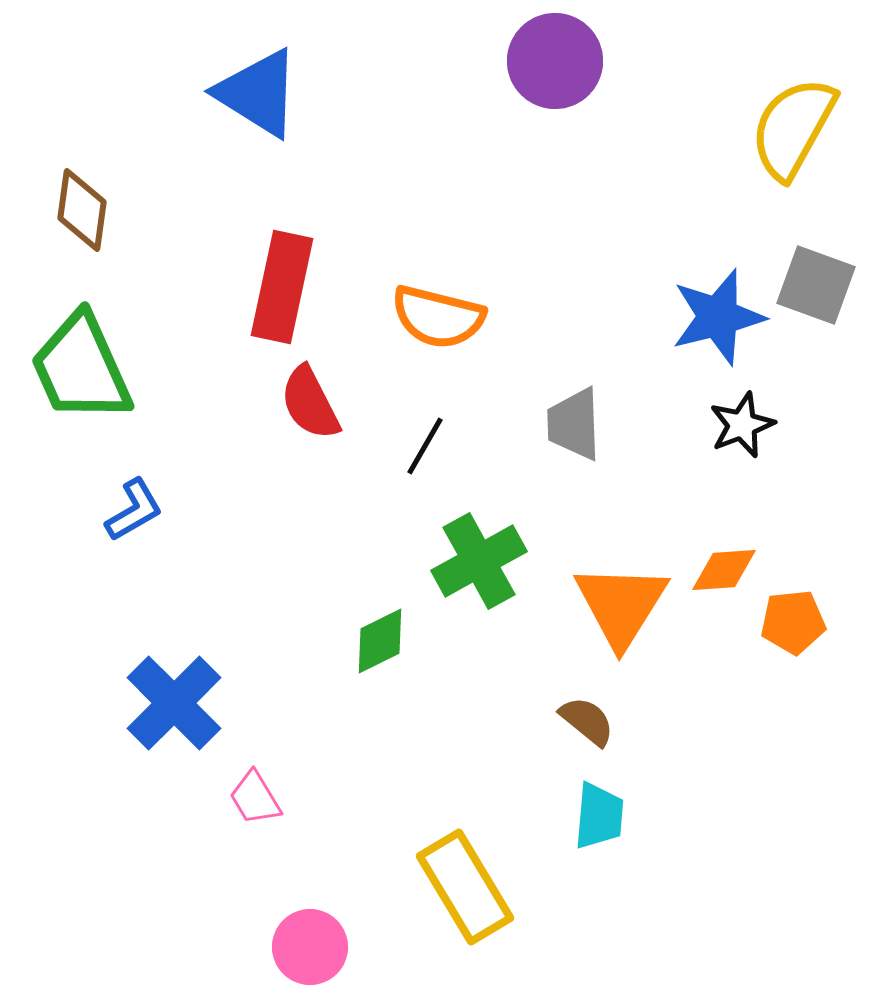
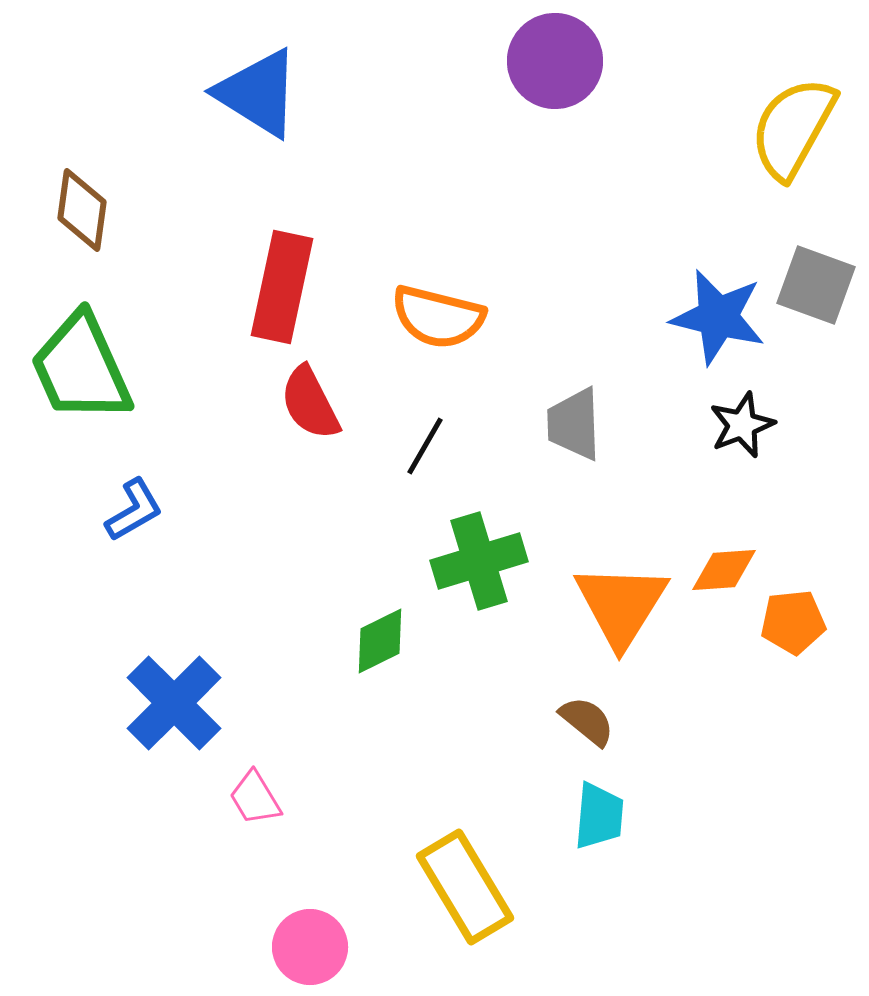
blue star: rotated 28 degrees clockwise
green cross: rotated 12 degrees clockwise
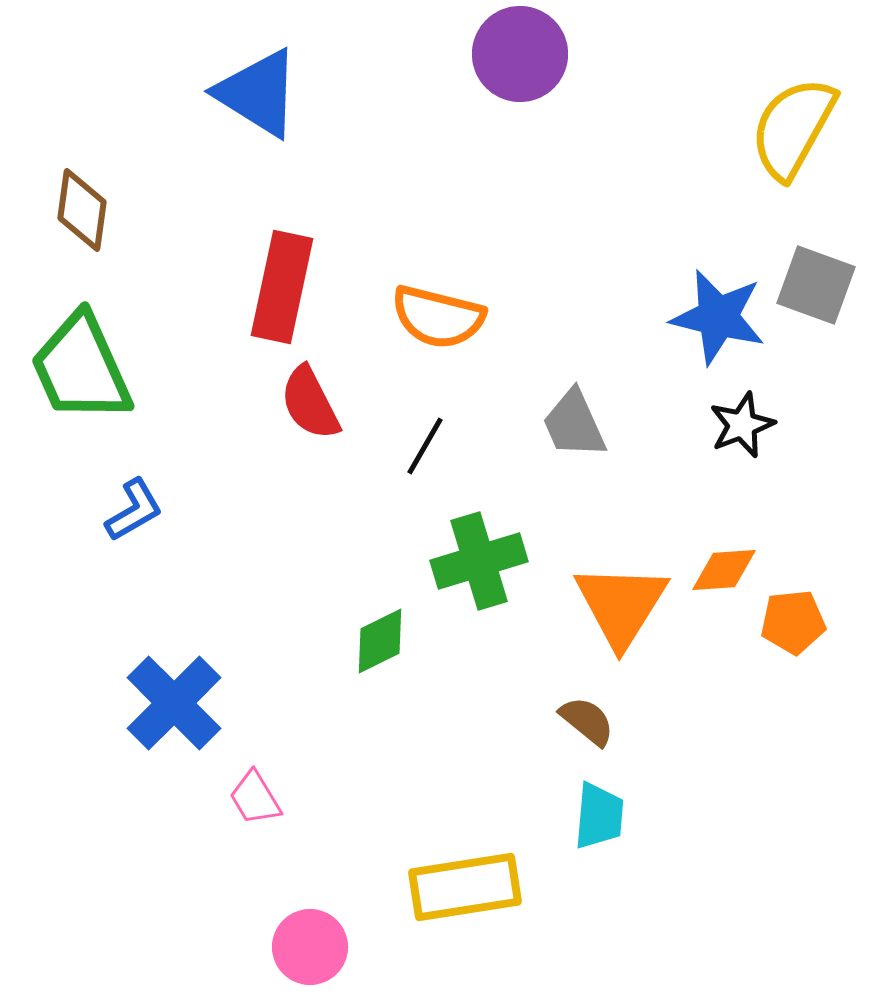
purple circle: moved 35 px left, 7 px up
gray trapezoid: rotated 22 degrees counterclockwise
yellow rectangle: rotated 68 degrees counterclockwise
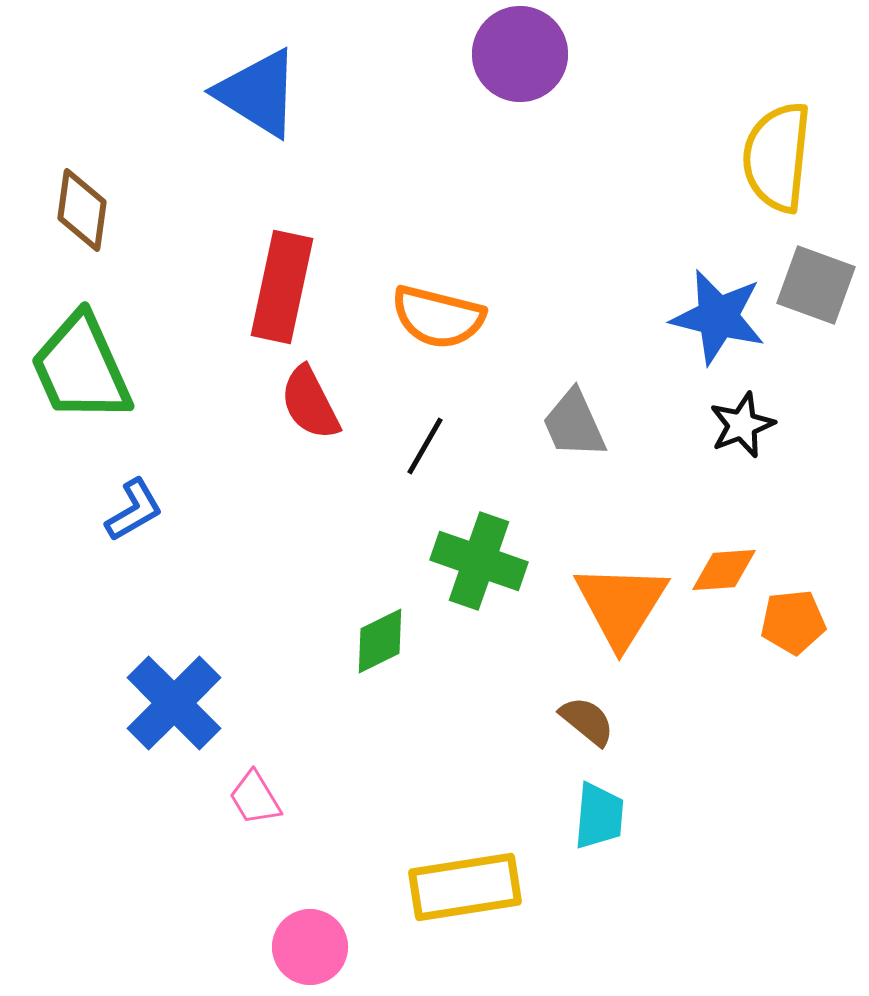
yellow semicircle: moved 16 px left, 29 px down; rotated 23 degrees counterclockwise
green cross: rotated 36 degrees clockwise
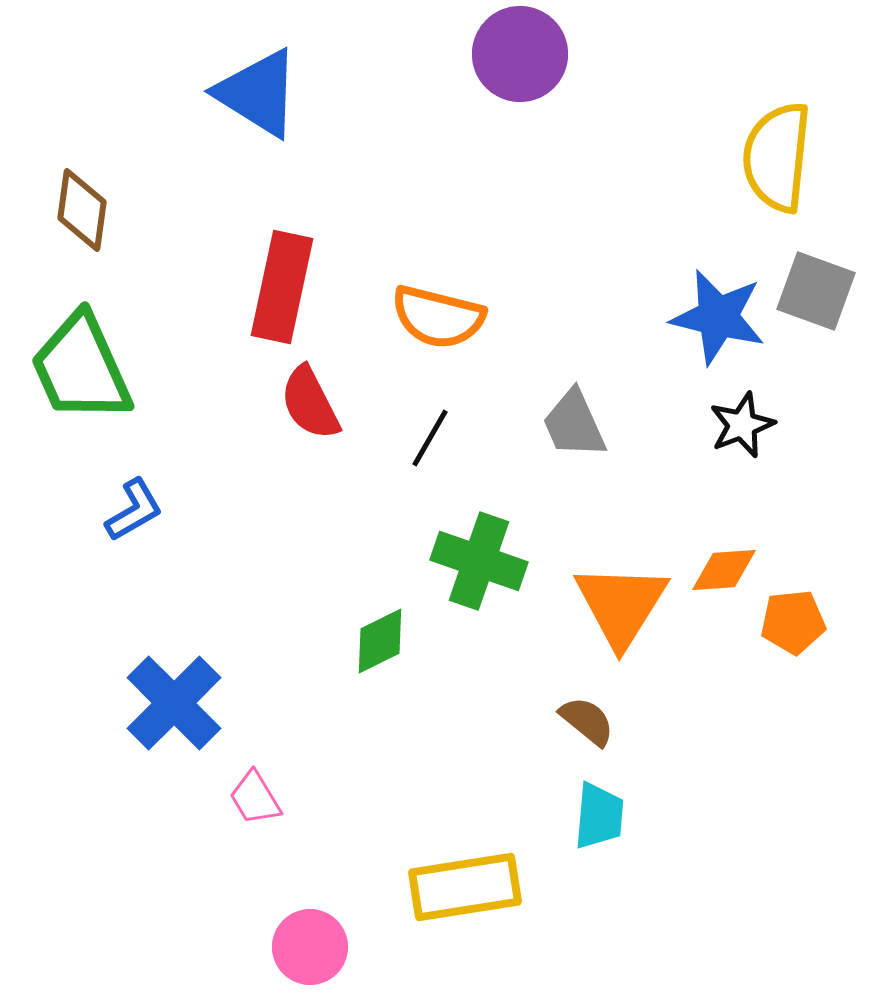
gray square: moved 6 px down
black line: moved 5 px right, 8 px up
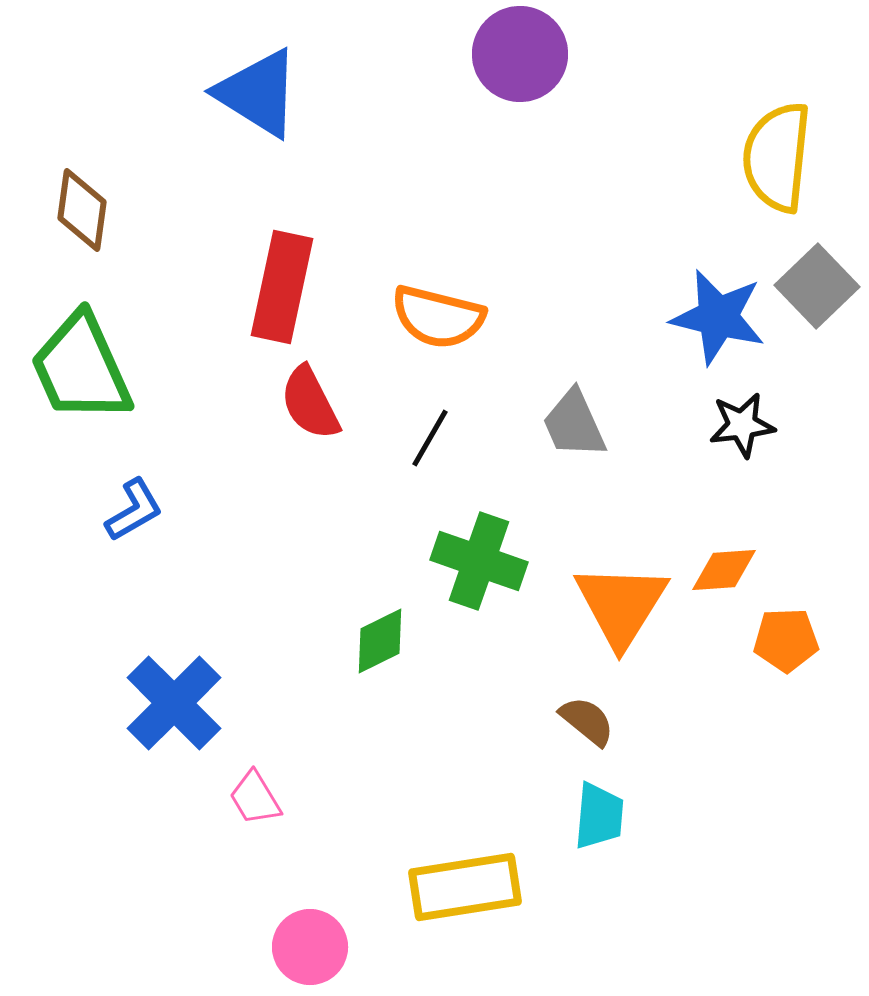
gray square: moved 1 px right, 5 px up; rotated 26 degrees clockwise
black star: rotated 14 degrees clockwise
orange pentagon: moved 7 px left, 18 px down; rotated 4 degrees clockwise
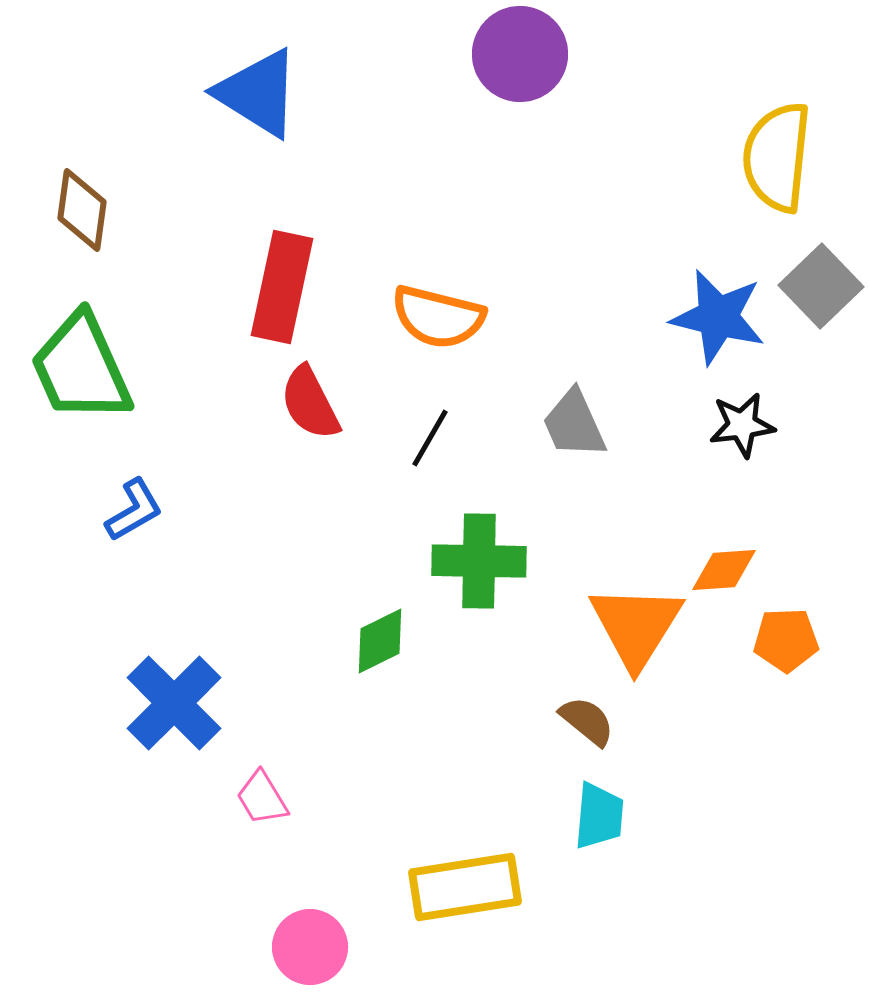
gray square: moved 4 px right
green cross: rotated 18 degrees counterclockwise
orange triangle: moved 15 px right, 21 px down
pink trapezoid: moved 7 px right
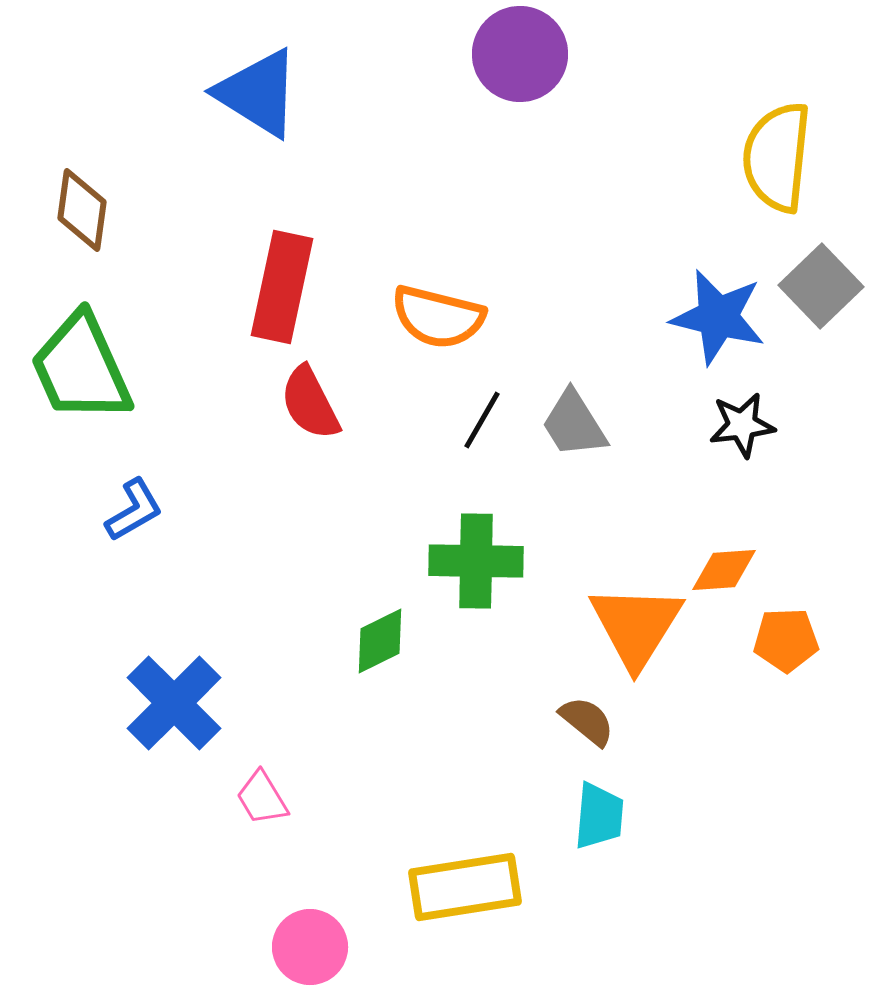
gray trapezoid: rotated 8 degrees counterclockwise
black line: moved 52 px right, 18 px up
green cross: moved 3 px left
